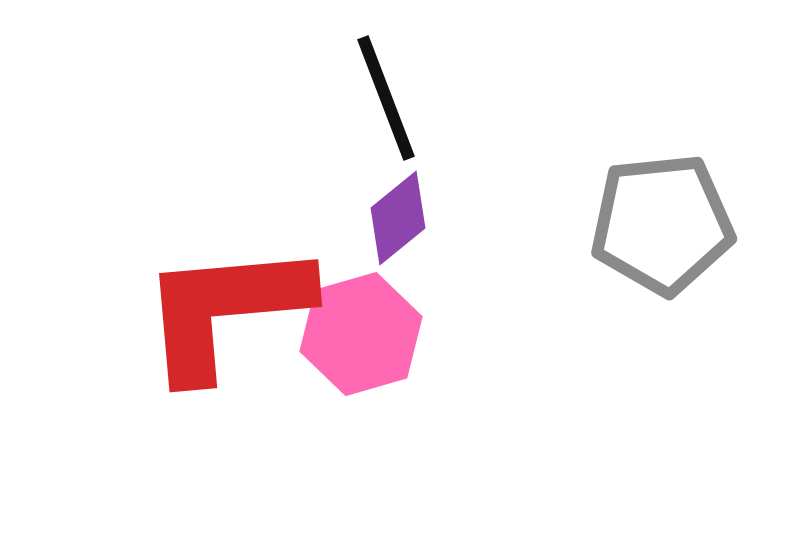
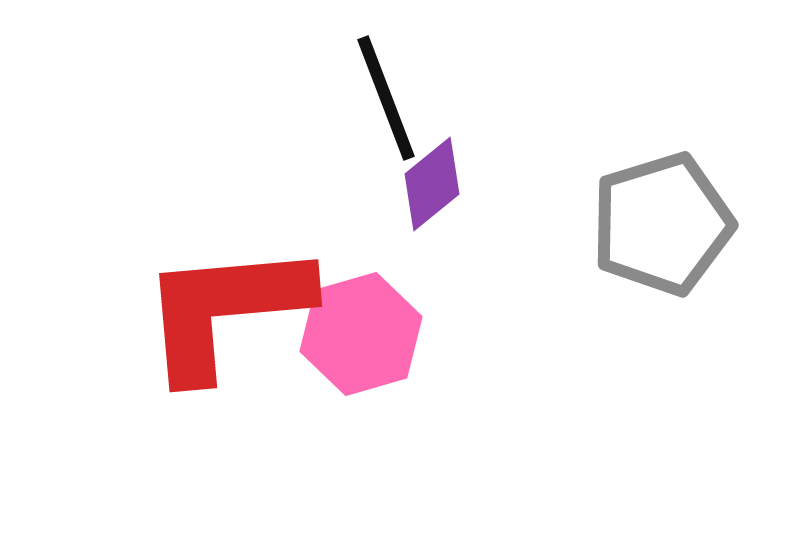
purple diamond: moved 34 px right, 34 px up
gray pentagon: rotated 11 degrees counterclockwise
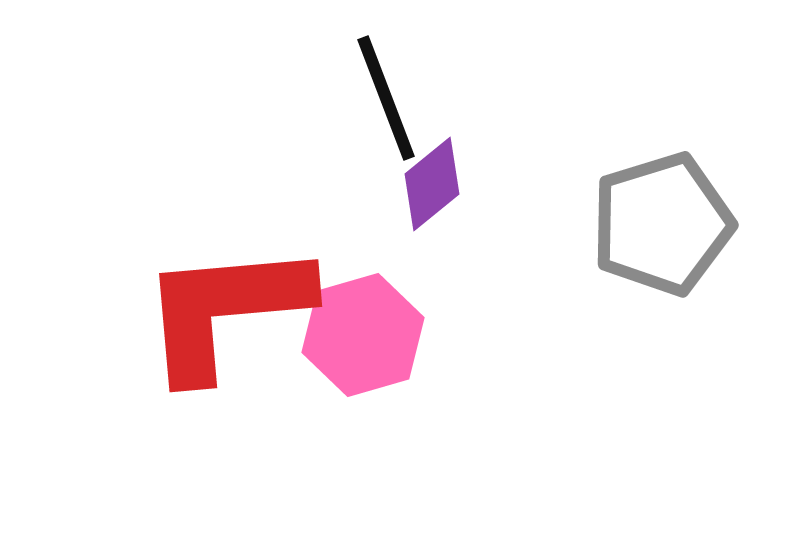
pink hexagon: moved 2 px right, 1 px down
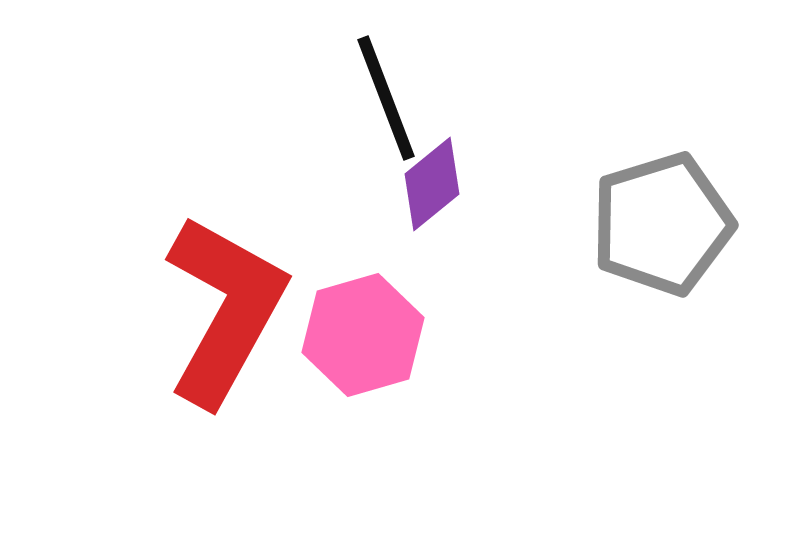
red L-shape: rotated 124 degrees clockwise
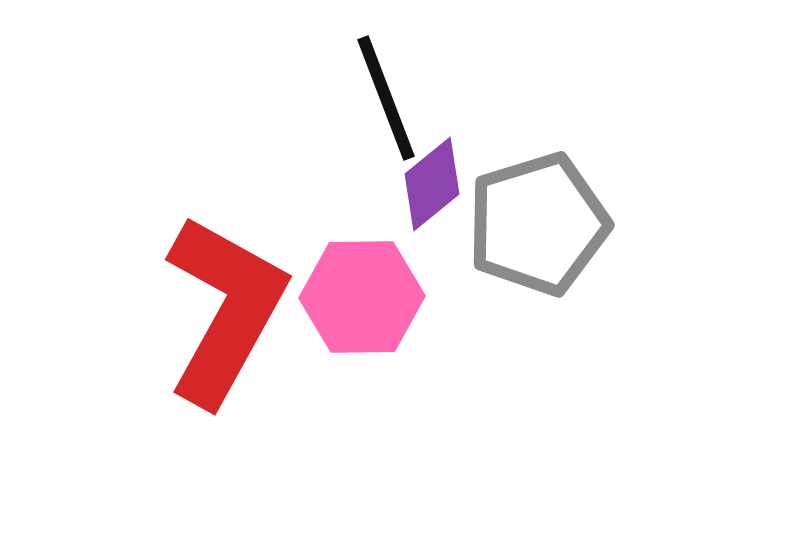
gray pentagon: moved 124 px left
pink hexagon: moved 1 px left, 38 px up; rotated 15 degrees clockwise
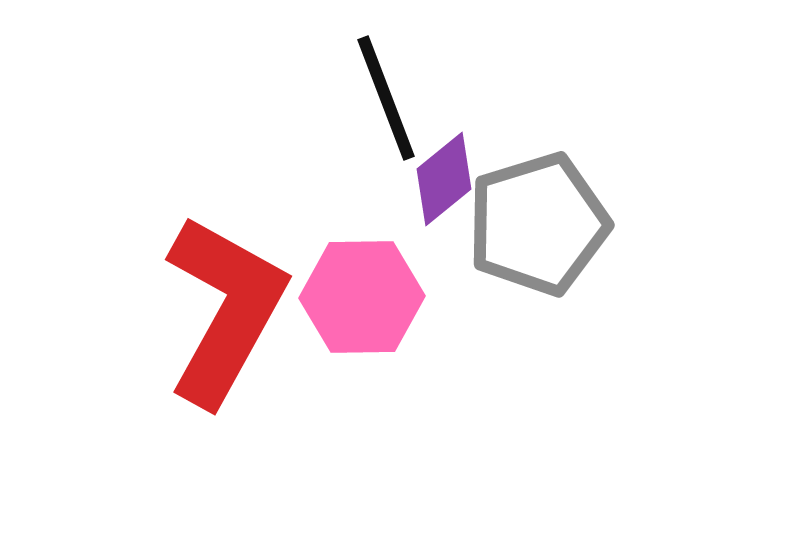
purple diamond: moved 12 px right, 5 px up
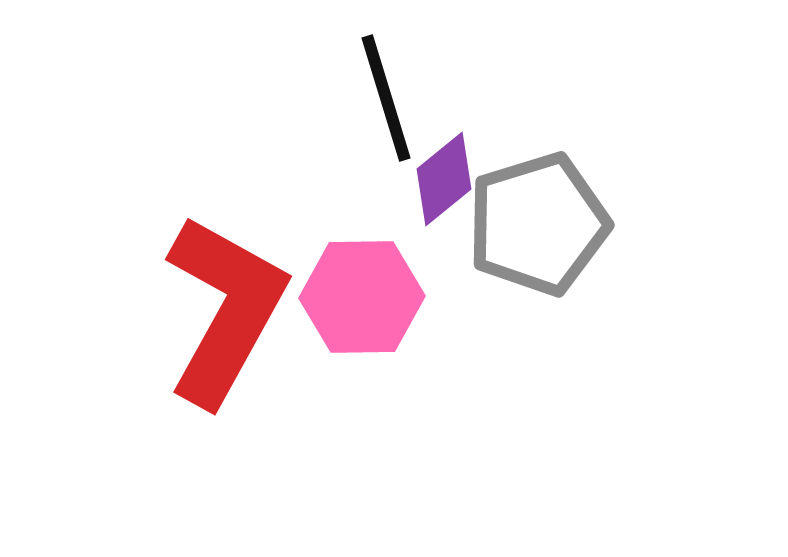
black line: rotated 4 degrees clockwise
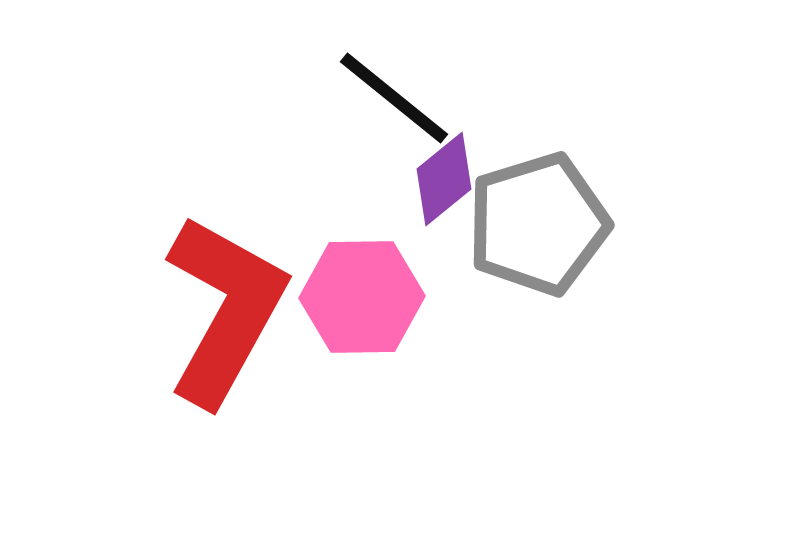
black line: moved 8 px right; rotated 34 degrees counterclockwise
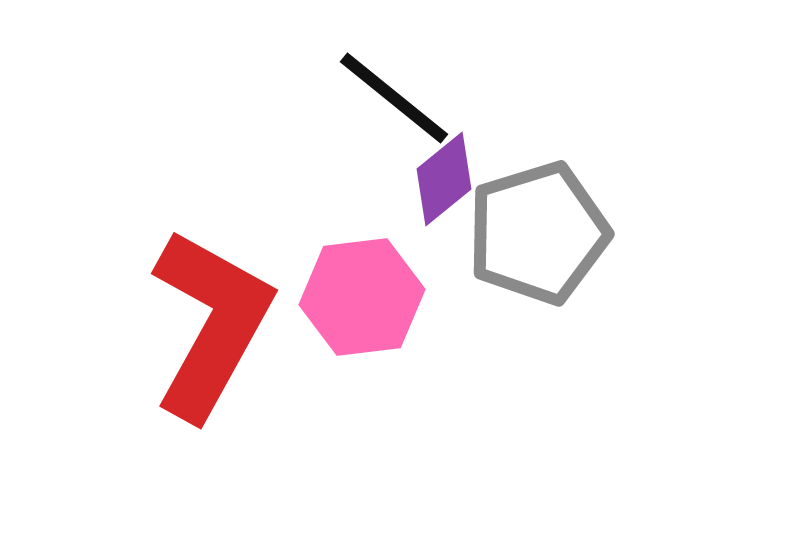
gray pentagon: moved 9 px down
pink hexagon: rotated 6 degrees counterclockwise
red L-shape: moved 14 px left, 14 px down
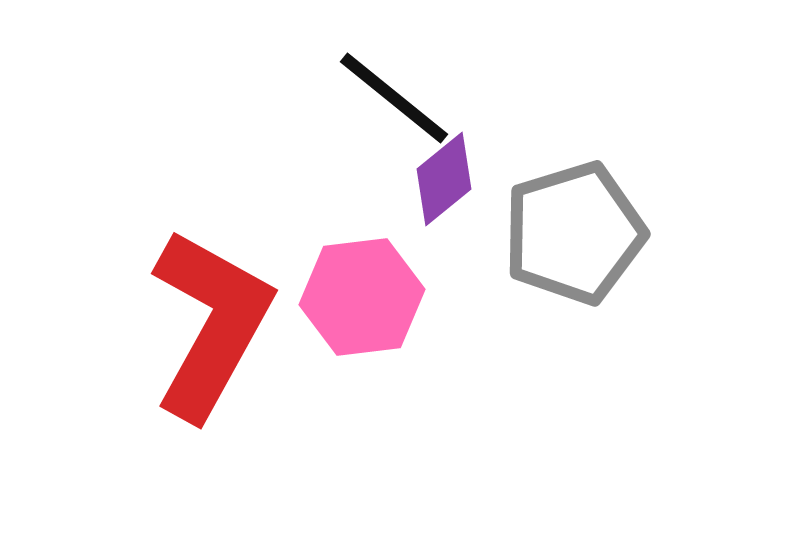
gray pentagon: moved 36 px right
